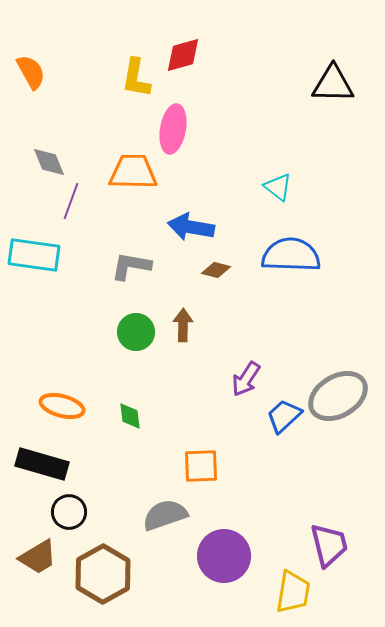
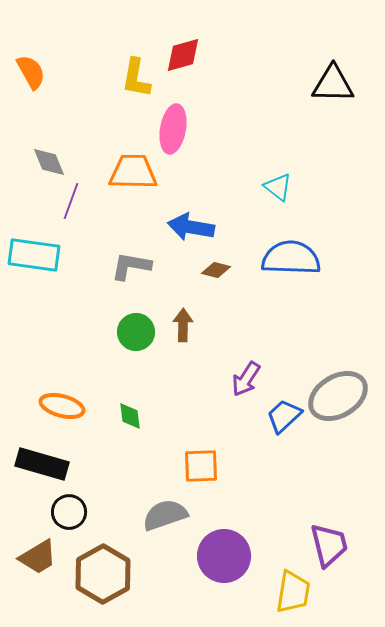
blue semicircle: moved 3 px down
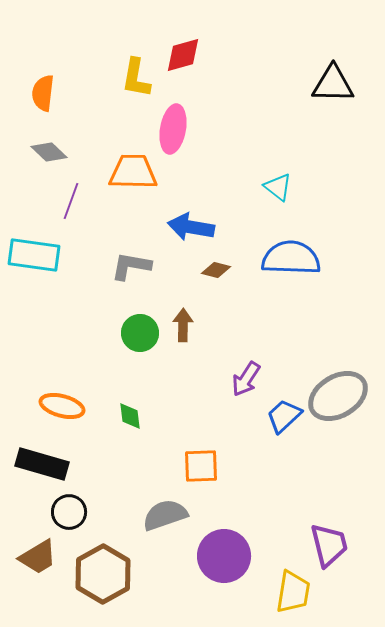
orange semicircle: moved 12 px right, 21 px down; rotated 144 degrees counterclockwise
gray diamond: moved 10 px up; rotated 24 degrees counterclockwise
green circle: moved 4 px right, 1 px down
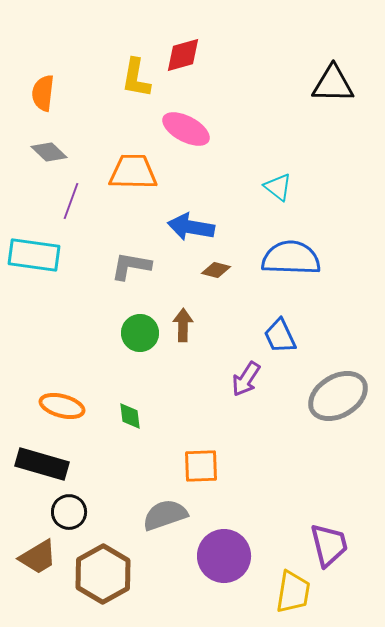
pink ellipse: moved 13 px right; rotated 72 degrees counterclockwise
blue trapezoid: moved 4 px left, 80 px up; rotated 72 degrees counterclockwise
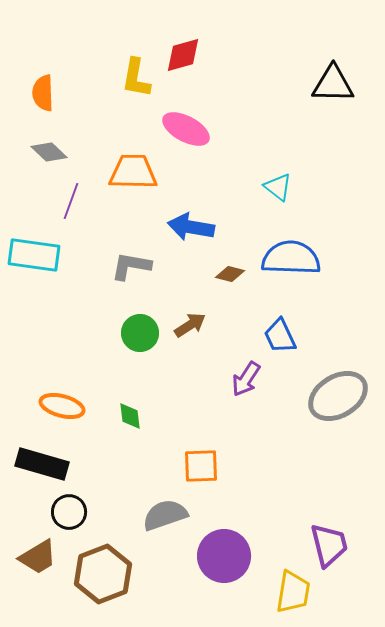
orange semicircle: rotated 9 degrees counterclockwise
brown diamond: moved 14 px right, 4 px down
brown arrow: moved 7 px right; rotated 56 degrees clockwise
brown hexagon: rotated 8 degrees clockwise
